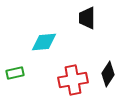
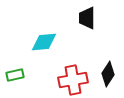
green rectangle: moved 2 px down
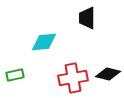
black diamond: rotated 70 degrees clockwise
red cross: moved 2 px up
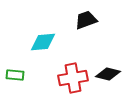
black trapezoid: moved 1 px left, 2 px down; rotated 70 degrees clockwise
cyan diamond: moved 1 px left
green rectangle: rotated 18 degrees clockwise
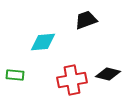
red cross: moved 1 px left, 2 px down
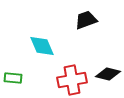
cyan diamond: moved 1 px left, 4 px down; rotated 72 degrees clockwise
green rectangle: moved 2 px left, 3 px down
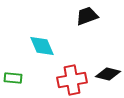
black trapezoid: moved 1 px right, 4 px up
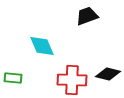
red cross: rotated 12 degrees clockwise
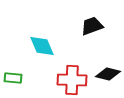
black trapezoid: moved 5 px right, 10 px down
